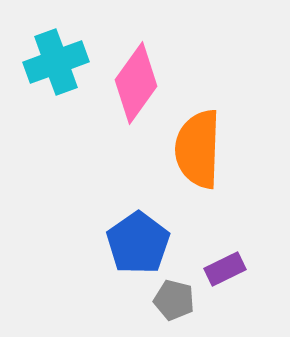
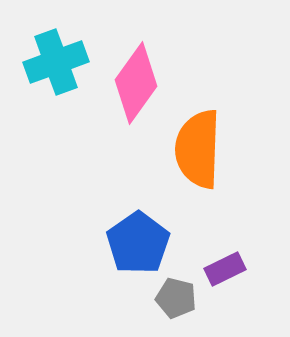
gray pentagon: moved 2 px right, 2 px up
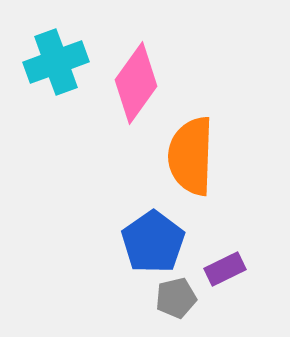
orange semicircle: moved 7 px left, 7 px down
blue pentagon: moved 15 px right, 1 px up
gray pentagon: rotated 27 degrees counterclockwise
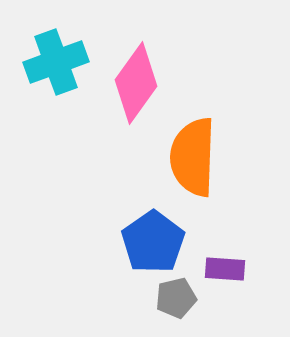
orange semicircle: moved 2 px right, 1 px down
purple rectangle: rotated 30 degrees clockwise
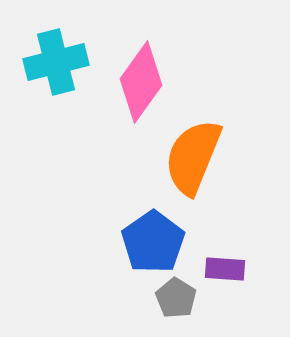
cyan cross: rotated 6 degrees clockwise
pink diamond: moved 5 px right, 1 px up
orange semicircle: rotated 20 degrees clockwise
gray pentagon: rotated 27 degrees counterclockwise
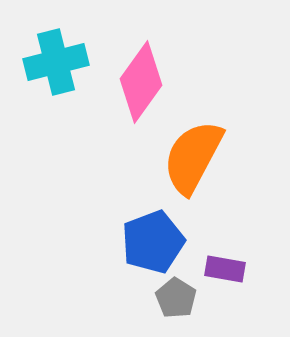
orange semicircle: rotated 6 degrees clockwise
blue pentagon: rotated 14 degrees clockwise
purple rectangle: rotated 6 degrees clockwise
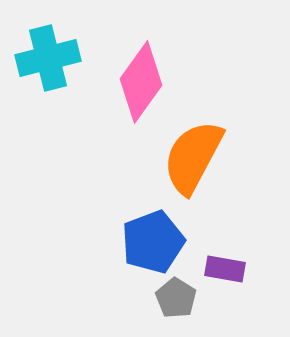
cyan cross: moved 8 px left, 4 px up
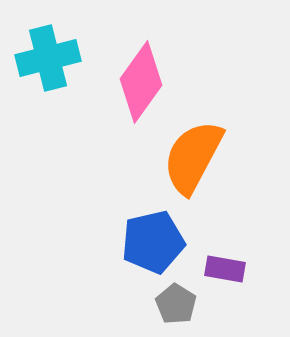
blue pentagon: rotated 8 degrees clockwise
gray pentagon: moved 6 px down
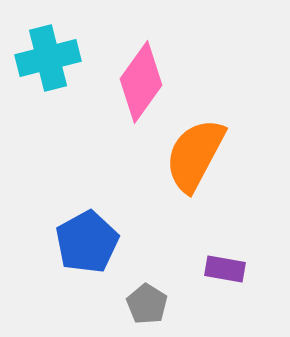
orange semicircle: moved 2 px right, 2 px up
blue pentagon: moved 66 px left; rotated 16 degrees counterclockwise
gray pentagon: moved 29 px left
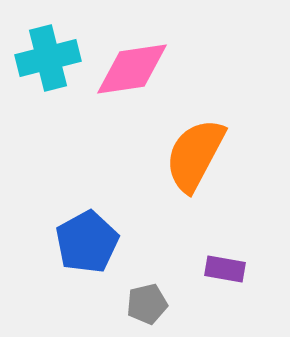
pink diamond: moved 9 px left, 13 px up; rotated 46 degrees clockwise
gray pentagon: rotated 27 degrees clockwise
